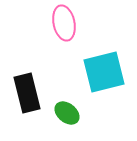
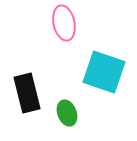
cyan square: rotated 33 degrees clockwise
green ellipse: rotated 30 degrees clockwise
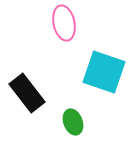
black rectangle: rotated 24 degrees counterclockwise
green ellipse: moved 6 px right, 9 px down
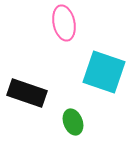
black rectangle: rotated 33 degrees counterclockwise
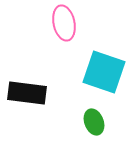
black rectangle: rotated 12 degrees counterclockwise
green ellipse: moved 21 px right
